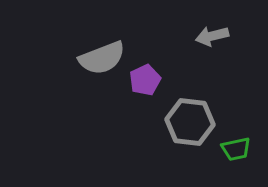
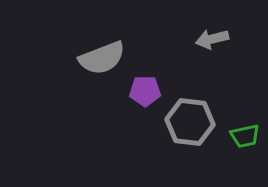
gray arrow: moved 3 px down
purple pentagon: moved 11 px down; rotated 24 degrees clockwise
green trapezoid: moved 9 px right, 13 px up
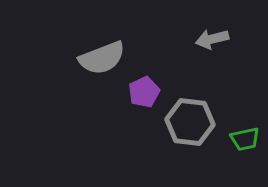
purple pentagon: moved 1 px left, 1 px down; rotated 24 degrees counterclockwise
green trapezoid: moved 3 px down
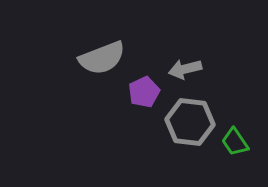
gray arrow: moved 27 px left, 30 px down
green trapezoid: moved 10 px left, 3 px down; rotated 68 degrees clockwise
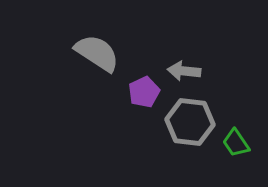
gray semicircle: moved 5 px left, 5 px up; rotated 126 degrees counterclockwise
gray arrow: moved 1 px left, 2 px down; rotated 20 degrees clockwise
green trapezoid: moved 1 px right, 1 px down
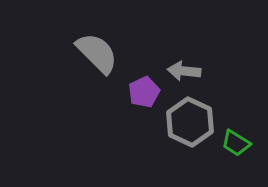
gray semicircle: rotated 12 degrees clockwise
gray hexagon: rotated 18 degrees clockwise
green trapezoid: rotated 24 degrees counterclockwise
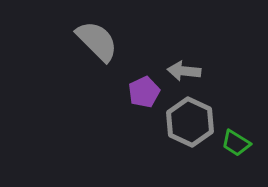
gray semicircle: moved 12 px up
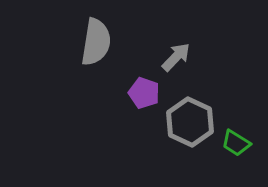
gray semicircle: moved 1 px left, 1 px down; rotated 54 degrees clockwise
gray arrow: moved 8 px left, 14 px up; rotated 128 degrees clockwise
purple pentagon: moved 1 px down; rotated 28 degrees counterclockwise
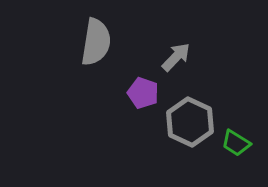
purple pentagon: moved 1 px left
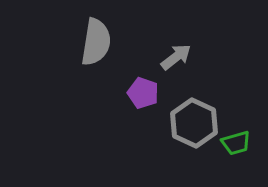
gray arrow: rotated 8 degrees clockwise
gray hexagon: moved 4 px right, 1 px down
green trapezoid: rotated 48 degrees counterclockwise
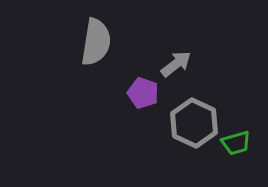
gray arrow: moved 7 px down
